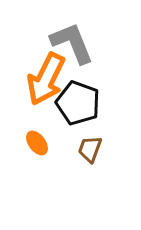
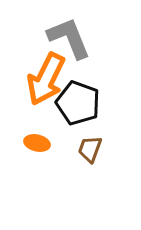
gray L-shape: moved 3 px left, 5 px up
orange ellipse: rotated 40 degrees counterclockwise
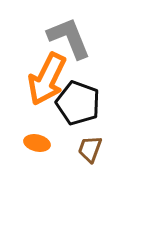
orange arrow: moved 1 px right
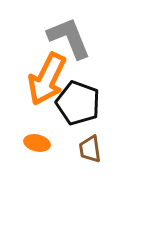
brown trapezoid: rotated 28 degrees counterclockwise
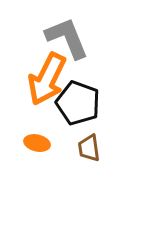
gray L-shape: moved 2 px left
brown trapezoid: moved 1 px left, 1 px up
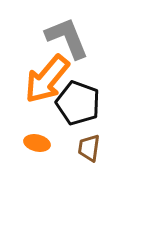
orange arrow: rotated 14 degrees clockwise
brown trapezoid: rotated 16 degrees clockwise
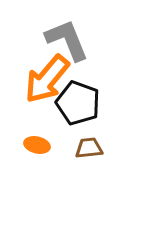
gray L-shape: moved 2 px down
orange ellipse: moved 2 px down
brown trapezoid: rotated 76 degrees clockwise
